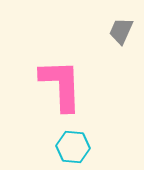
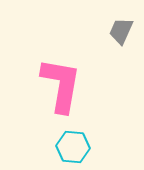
pink L-shape: rotated 12 degrees clockwise
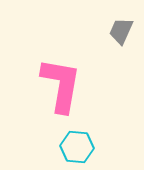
cyan hexagon: moved 4 px right
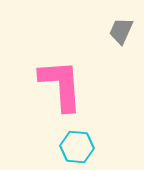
pink L-shape: rotated 14 degrees counterclockwise
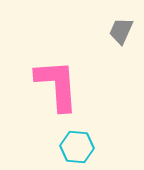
pink L-shape: moved 4 px left
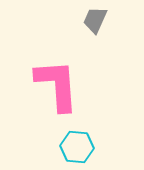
gray trapezoid: moved 26 px left, 11 px up
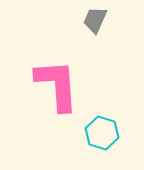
cyan hexagon: moved 25 px right, 14 px up; rotated 12 degrees clockwise
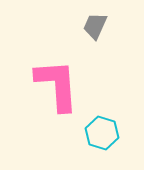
gray trapezoid: moved 6 px down
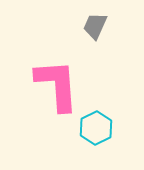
cyan hexagon: moved 6 px left, 5 px up; rotated 16 degrees clockwise
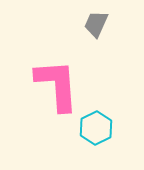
gray trapezoid: moved 1 px right, 2 px up
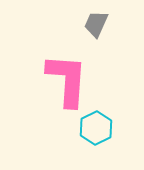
pink L-shape: moved 10 px right, 5 px up; rotated 8 degrees clockwise
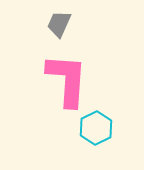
gray trapezoid: moved 37 px left
